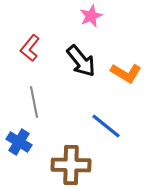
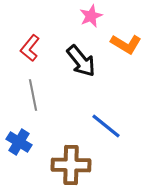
orange L-shape: moved 29 px up
gray line: moved 1 px left, 7 px up
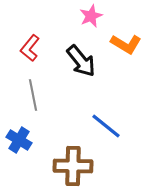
blue cross: moved 2 px up
brown cross: moved 2 px right, 1 px down
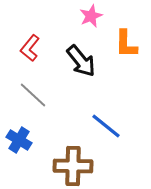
orange L-shape: rotated 60 degrees clockwise
gray line: rotated 36 degrees counterclockwise
